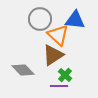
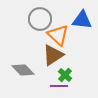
blue triangle: moved 7 px right
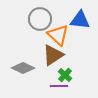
blue triangle: moved 2 px left
gray diamond: moved 2 px up; rotated 20 degrees counterclockwise
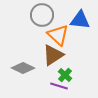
gray circle: moved 2 px right, 4 px up
purple line: rotated 18 degrees clockwise
